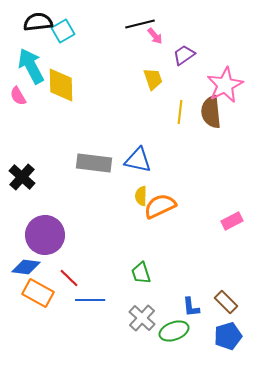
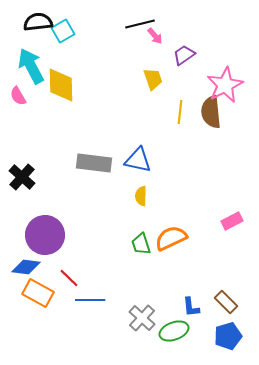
orange semicircle: moved 11 px right, 32 px down
green trapezoid: moved 29 px up
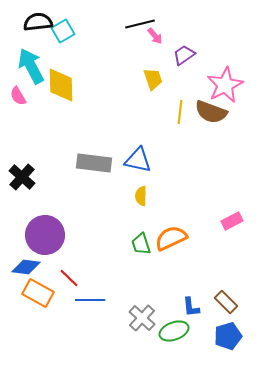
brown semicircle: rotated 64 degrees counterclockwise
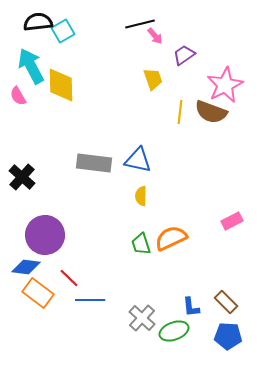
orange rectangle: rotated 8 degrees clockwise
blue pentagon: rotated 20 degrees clockwise
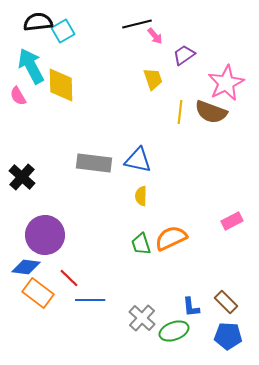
black line: moved 3 px left
pink star: moved 1 px right, 2 px up
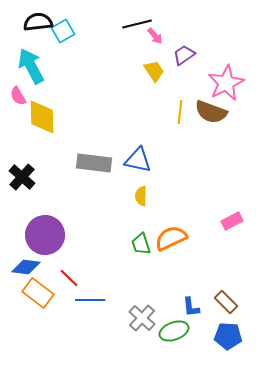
yellow trapezoid: moved 1 px right, 8 px up; rotated 15 degrees counterclockwise
yellow diamond: moved 19 px left, 32 px down
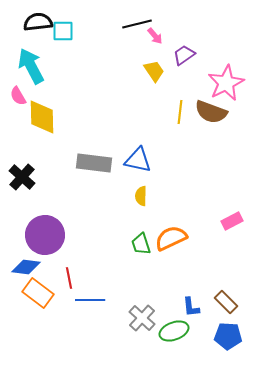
cyan square: rotated 30 degrees clockwise
red line: rotated 35 degrees clockwise
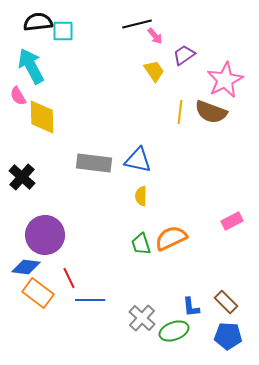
pink star: moved 1 px left, 3 px up
red line: rotated 15 degrees counterclockwise
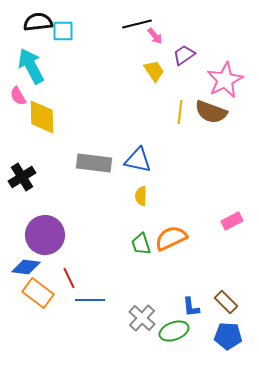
black cross: rotated 16 degrees clockwise
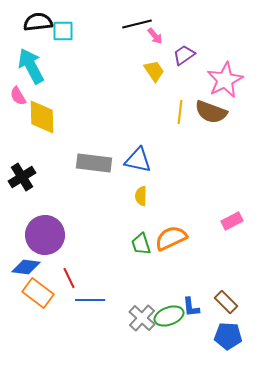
green ellipse: moved 5 px left, 15 px up
